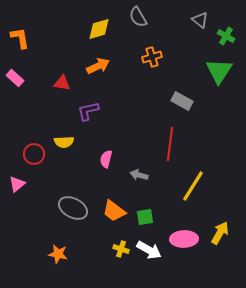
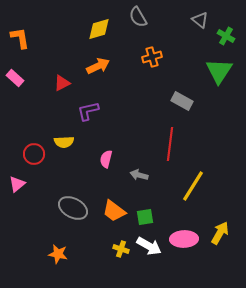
red triangle: rotated 36 degrees counterclockwise
white arrow: moved 4 px up
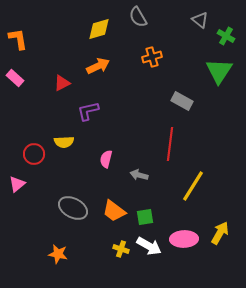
orange L-shape: moved 2 px left, 1 px down
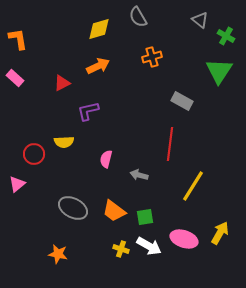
pink ellipse: rotated 20 degrees clockwise
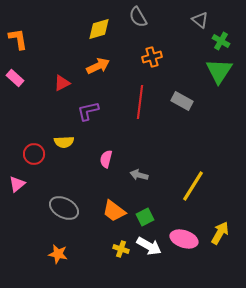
green cross: moved 5 px left, 5 px down
red line: moved 30 px left, 42 px up
gray ellipse: moved 9 px left
green square: rotated 18 degrees counterclockwise
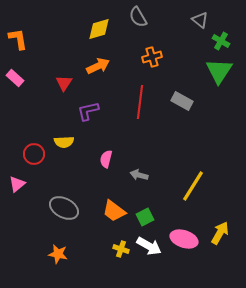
red triangle: moved 2 px right; rotated 30 degrees counterclockwise
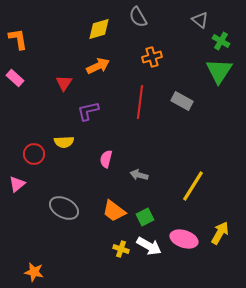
orange star: moved 24 px left, 18 px down
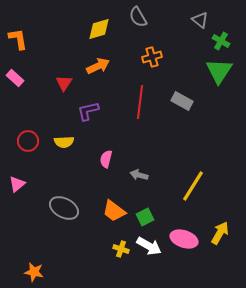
red circle: moved 6 px left, 13 px up
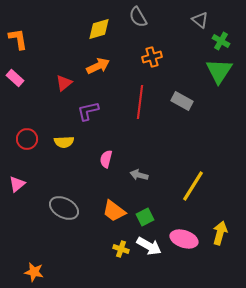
red triangle: rotated 18 degrees clockwise
red circle: moved 1 px left, 2 px up
yellow arrow: rotated 15 degrees counterclockwise
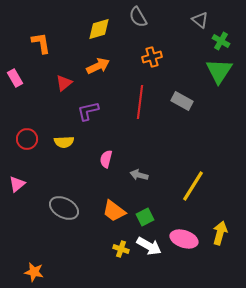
orange L-shape: moved 23 px right, 4 px down
pink rectangle: rotated 18 degrees clockwise
